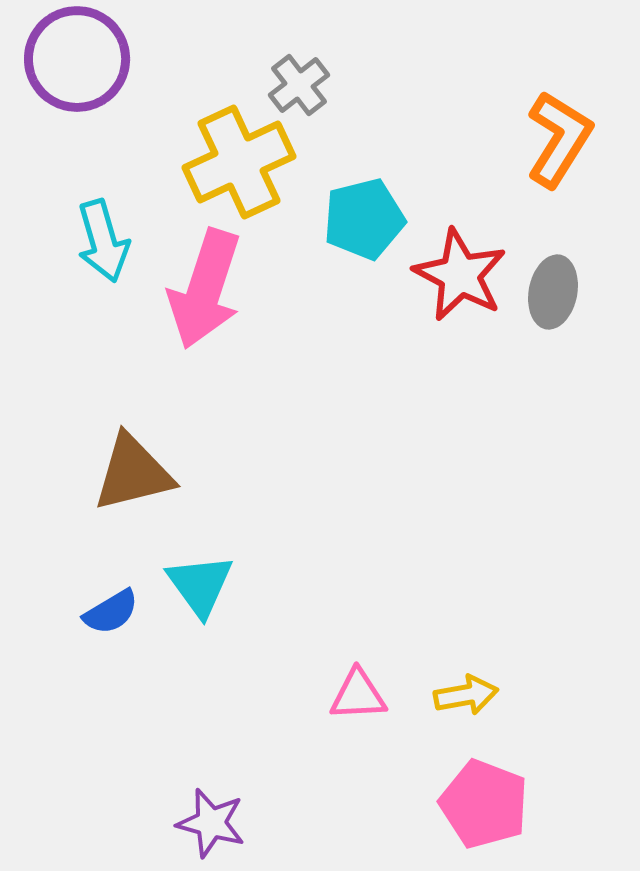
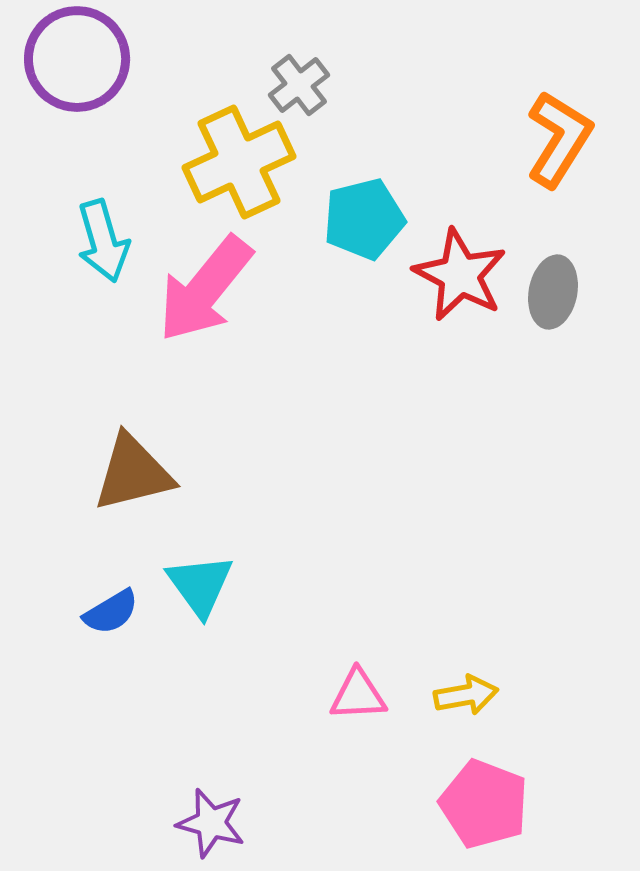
pink arrow: rotated 21 degrees clockwise
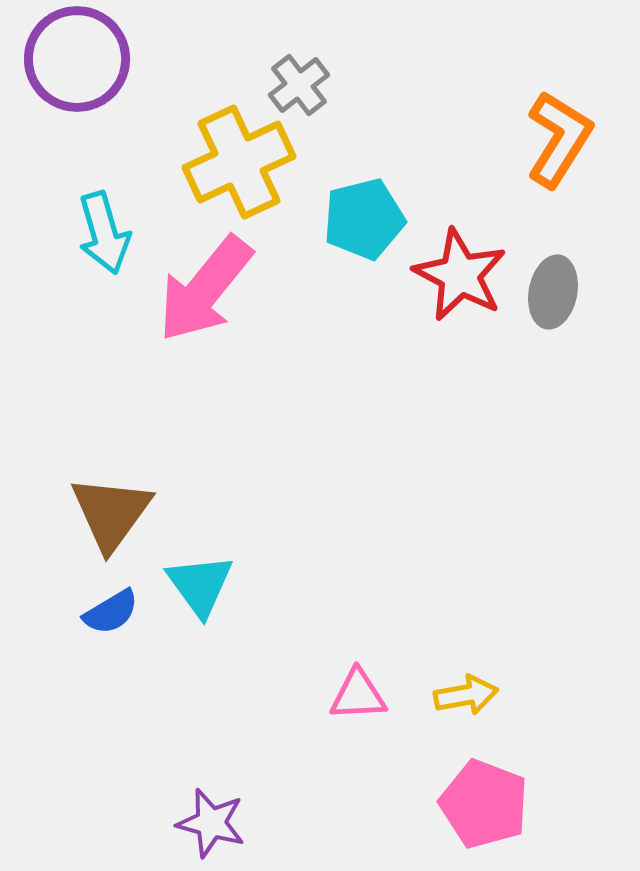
cyan arrow: moved 1 px right, 8 px up
brown triangle: moved 22 px left, 40 px down; rotated 40 degrees counterclockwise
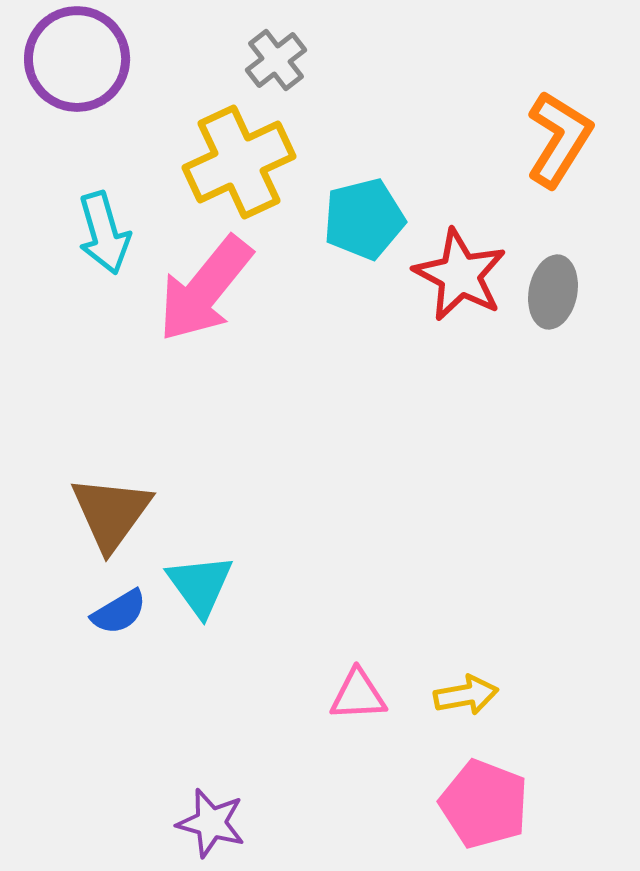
gray cross: moved 23 px left, 25 px up
blue semicircle: moved 8 px right
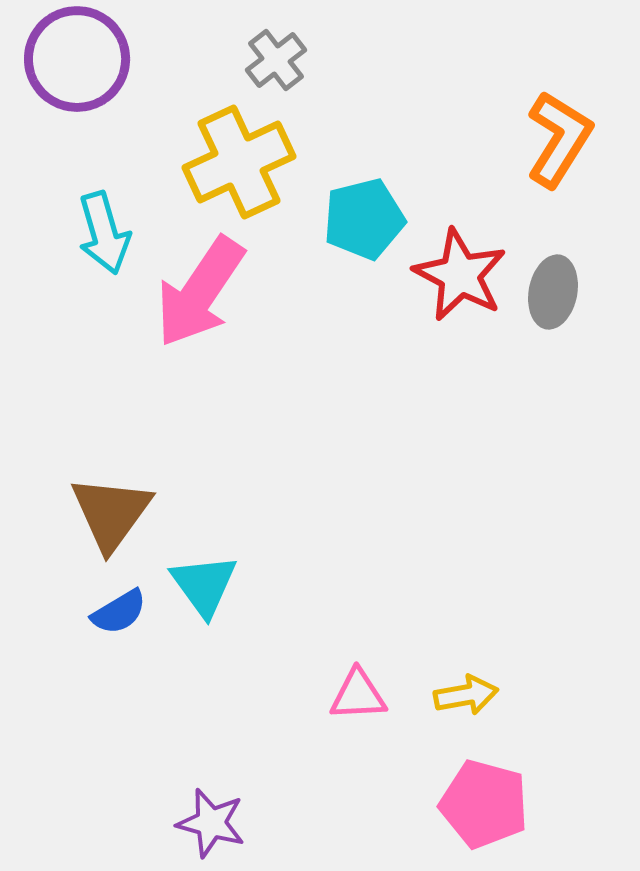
pink arrow: moved 5 px left, 3 px down; rotated 5 degrees counterclockwise
cyan triangle: moved 4 px right
pink pentagon: rotated 6 degrees counterclockwise
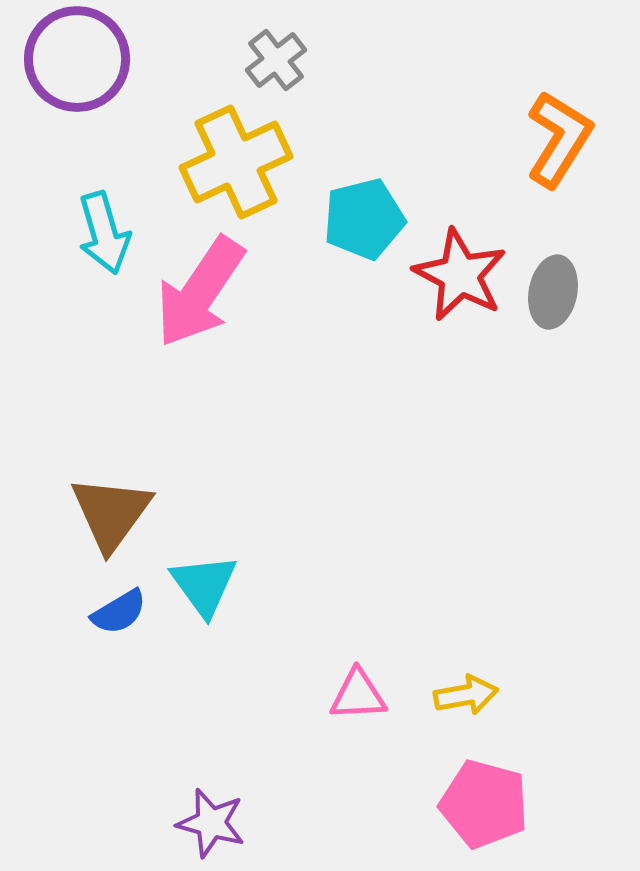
yellow cross: moved 3 px left
